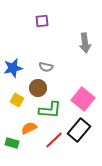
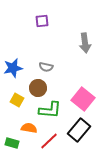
orange semicircle: rotated 35 degrees clockwise
red line: moved 5 px left, 1 px down
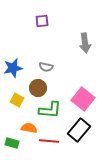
red line: rotated 48 degrees clockwise
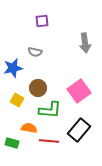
gray semicircle: moved 11 px left, 15 px up
pink square: moved 4 px left, 8 px up; rotated 15 degrees clockwise
